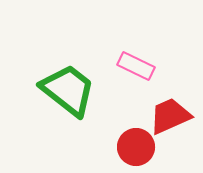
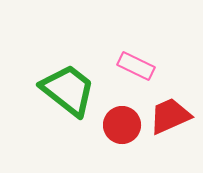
red circle: moved 14 px left, 22 px up
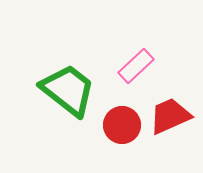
pink rectangle: rotated 69 degrees counterclockwise
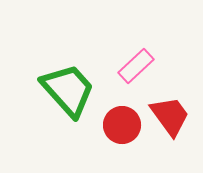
green trapezoid: rotated 10 degrees clockwise
red trapezoid: rotated 78 degrees clockwise
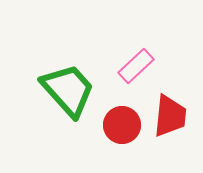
red trapezoid: rotated 42 degrees clockwise
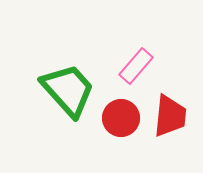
pink rectangle: rotated 6 degrees counterclockwise
red circle: moved 1 px left, 7 px up
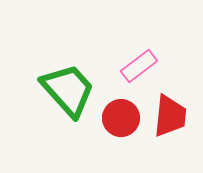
pink rectangle: moved 3 px right; rotated 12 degrees clockwise
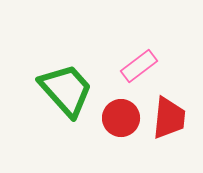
green trapezoid: moved 2 px left
red trapezoid: moved 1 px left, 2 px down
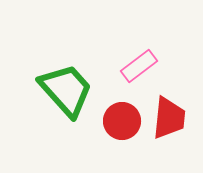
red circle: moved 1 px right, 3 px down
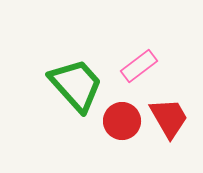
green trapezoid: moved 10 px right, 5 px up
red trapezoid: rotated 36 degrees counterclockwise
